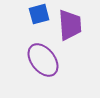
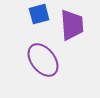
purple trapezoid: moved 2 px right
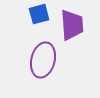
purple ellipse: rotated 52 degrees clockwise
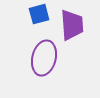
purple ellipse: moved 1 px right, 2 px up
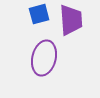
purple trapezoid: moved 1 px left, 5 px up
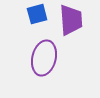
blue square: moved 2 px left
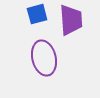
purple ellipse: rotated 28 degrees counterclockwise
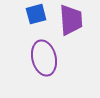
blue square: moved 1 px left
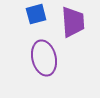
purple trapezoid: moved 2 px right, 2 px down
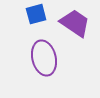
purple trapezoid: moved 2 px right, 1 px down; rotated 52 degrees counterclockwise
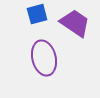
blue square: moved 1 px right
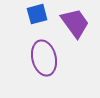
purple trapezoid: rotated 20 degrees clockwise
